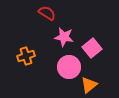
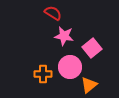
red semicircle: moved 6 px right
pink star: moved 1 px up
orange cross: moved 17 px right, 18 px down; rotated 18 degrees clockwise
pink circle: moved 1 px right
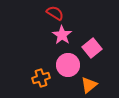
red semicircle: moved 2 px right
pink star: moved 2 px left, 1 px up; rotated 24 degrees clockwise
pink circle: moved 2 px left, 2 px up
orange cross: moved 2 px left, 4 px down; rotated 18 degrees counterclockwise
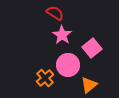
orange cross: moved 4 px right; rotated 24 degrees counterclockwise
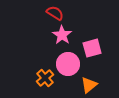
pink square: rotated 24 degrees clockwise
pink circle: moved 1 px up
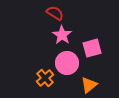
pink circle: moved 1 px left, 1 px up
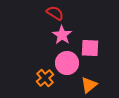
pink square: moved 2 px left; rotated 18 degrees clockwise
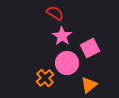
pink star: moved 1 px down
pink square: rotated 30 degrees counterclockwise
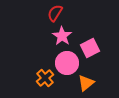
red semicircle: rotated 90 degrees counterclockwise
orange triangle: moved 3 px left, 2 px up
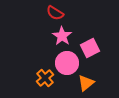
red semicircle: rotated 90 degrees counterclockwise
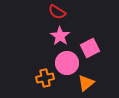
red semicircle: moved 2 px right, 1 px up
pink star: moved 2 px left
orange cross: rotated 30 degrees clockwise
